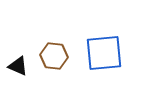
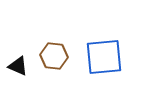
blue square: moved 4 px down
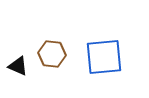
brown hexagon: moved 2 px left, 2 px up
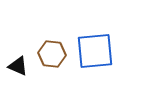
blue square: moved 9 px left, 6 px up
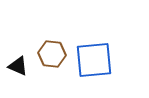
blue square: moved 1 px left, 9 px down
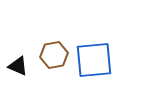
brown hexagon: moved 2 px right, 1 px down; rotated 16 degrees counterclockwise
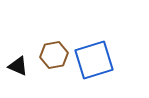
blue square: rotated 12 degrees counterclockwise
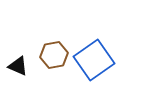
blue square: rotated 18 degrees counterclockwise
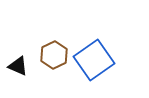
brown hexagon: rotated 16 degrees counterclockwise
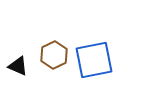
blue square: rotated 24 degrees clockwise
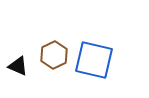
blue square: rotated 24 degrees clockwise
